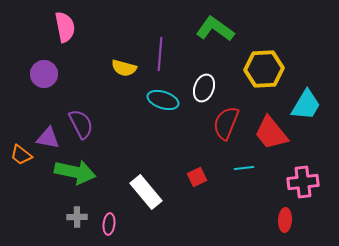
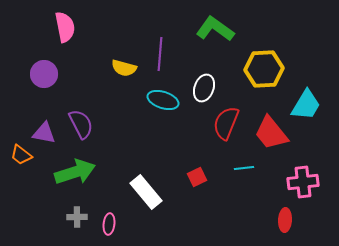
purple triangle: moved 4 px left, 5 px up
green arrow: rotated 30 degrees counterclockwise
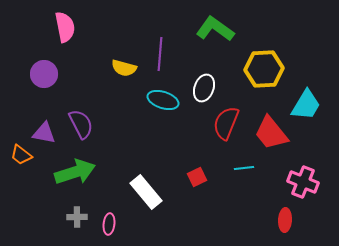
pink cross: rotated 28 degrees clockwise
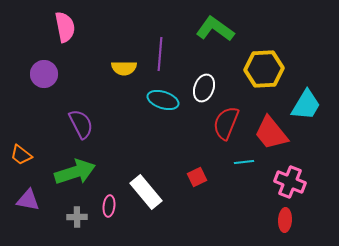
yellow semicircle: rotated 15 degrees counterclockwise
purple triangle: moved 16 px left, 67 px down
cyan line: moved 6 px up
pink cross: moved 13 px left
pink ellipse: moved 18 px up
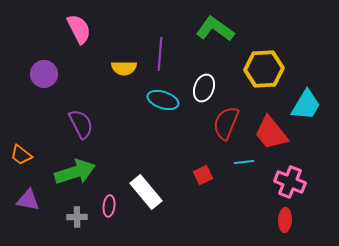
pink semicircle: moved 14 px right, 2 px down; rotated 16 degrees counterclockwise
red square: moved 6 px right, 2 px up
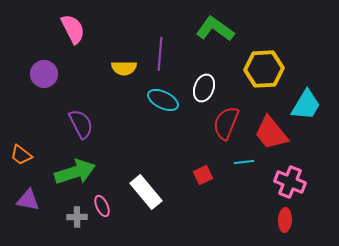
pink semicircle: moved 6 px left
cyan ellipse: rotated 8 degrees clockwise
pink ellipse: moved 7 px left; rotated 30 degrees counterclockwise
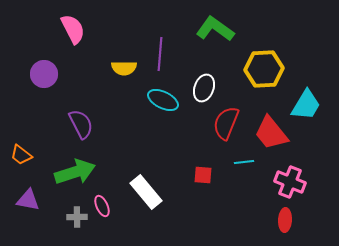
red square: rotated 30 degrees clockwise
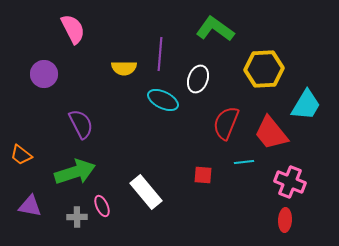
white ellipse: moved 6 px left, 9 px up
purple triangle: moved 2 px right, 6 px down
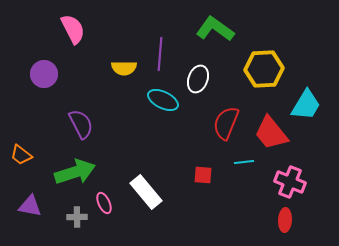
pink ellipse: moved 2 px right, 3 px up
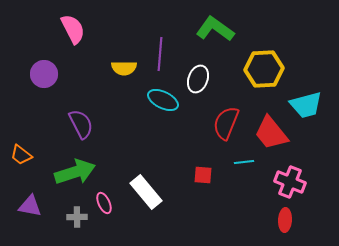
cyan trapezoid: rotated 44 degrees clockwise
